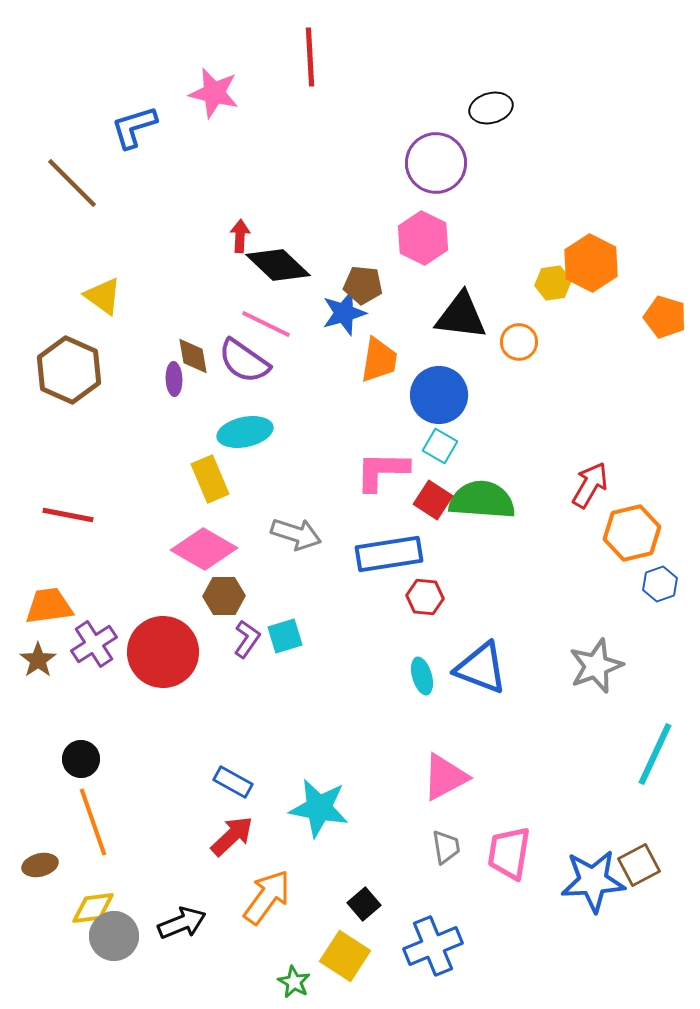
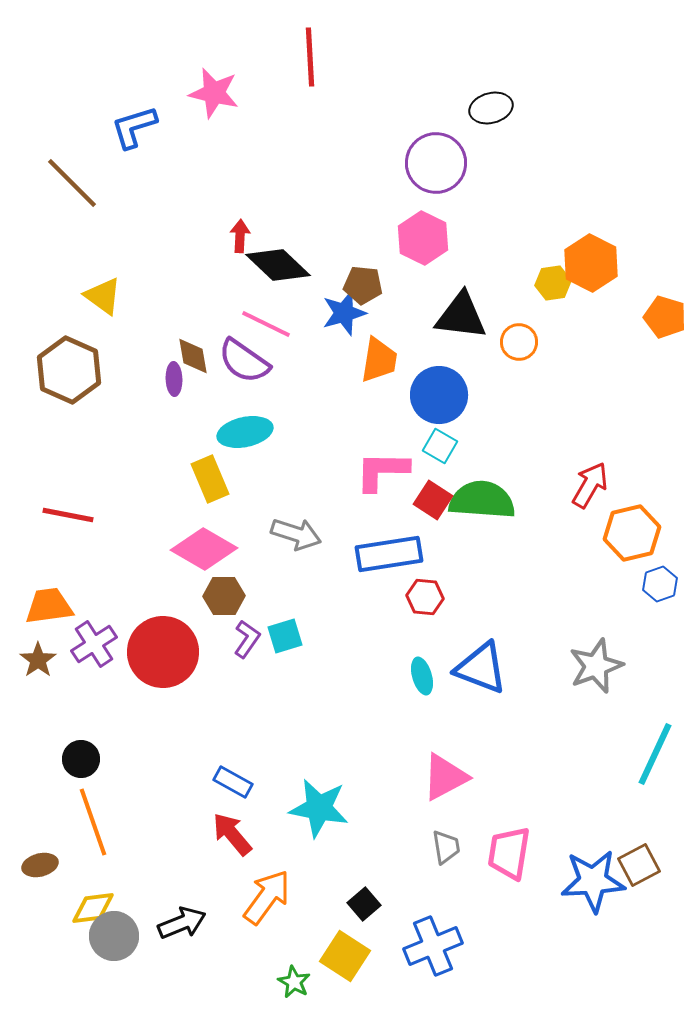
red arrow at (232, 836): moved 2 px up; rotated 87 degrees counterclockwise
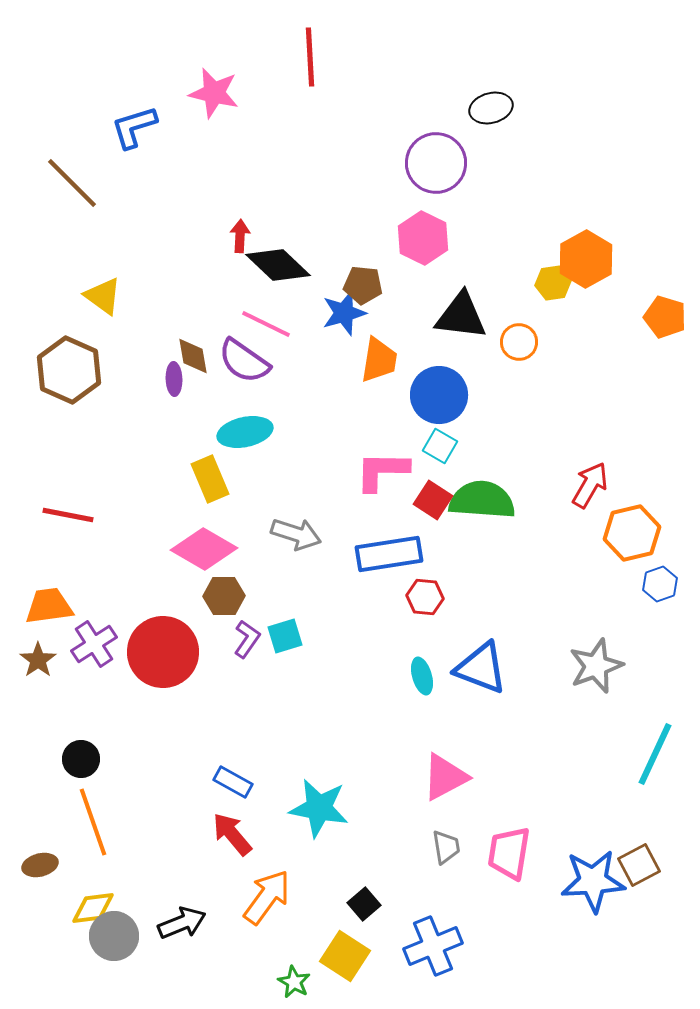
orange hexagon at (591, 263): moved 5 px left, 4 px up; rotated 4 degrees clockwise
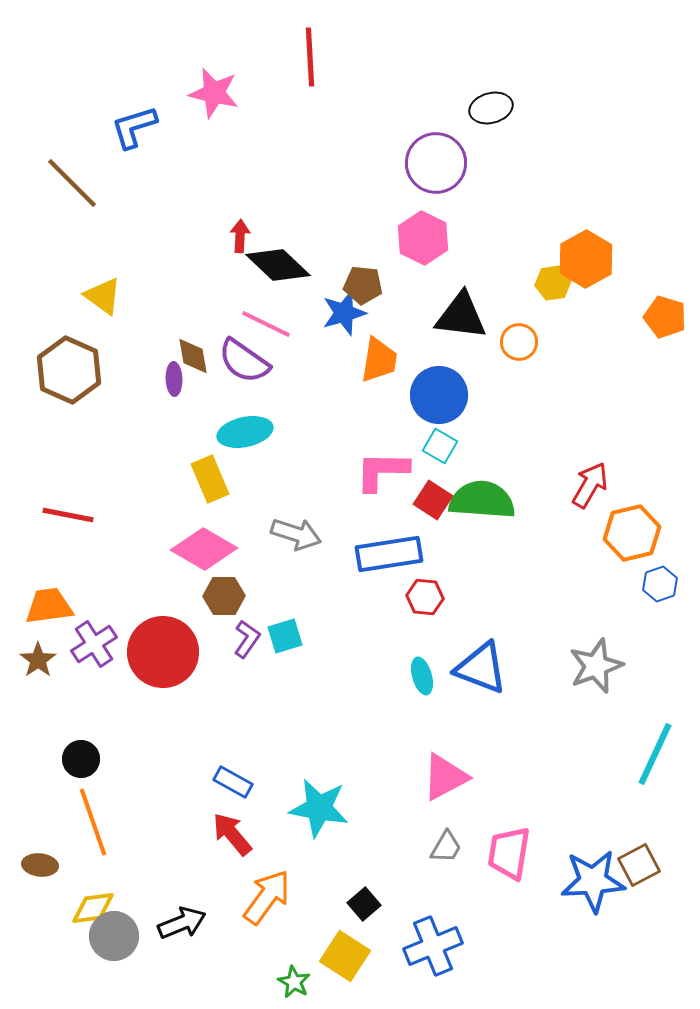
gray trapezoid at (446, 847): rotated 39 degrees clockwise
brown ellipse at (40, 865): rotated 20 degrees clockwise
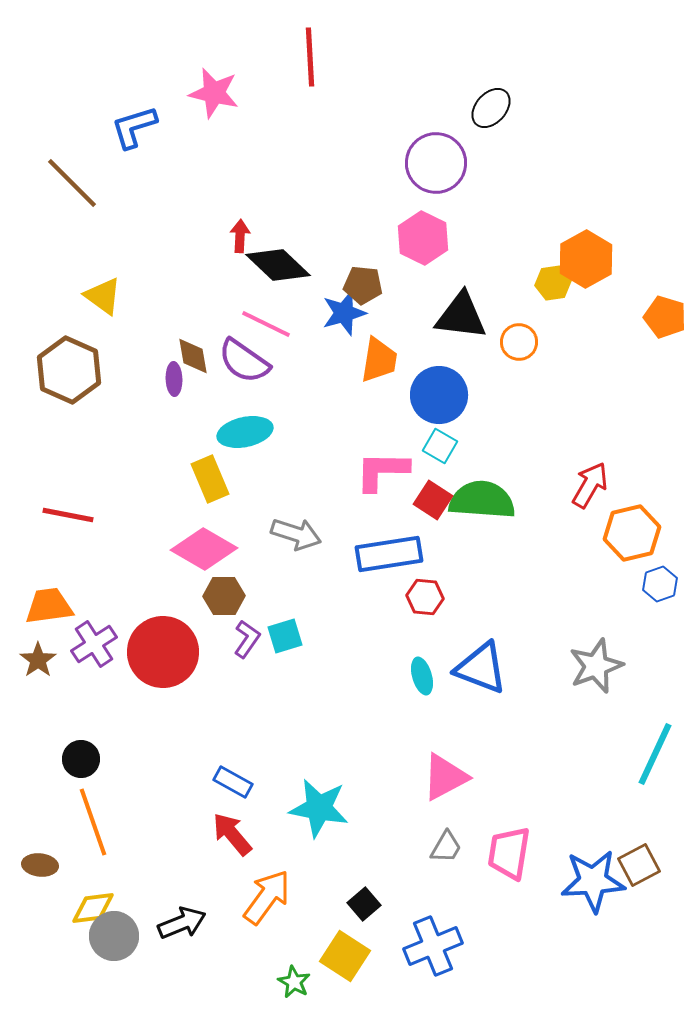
black ellipse at (491, 108): rotated 33 degrees counterclockwise
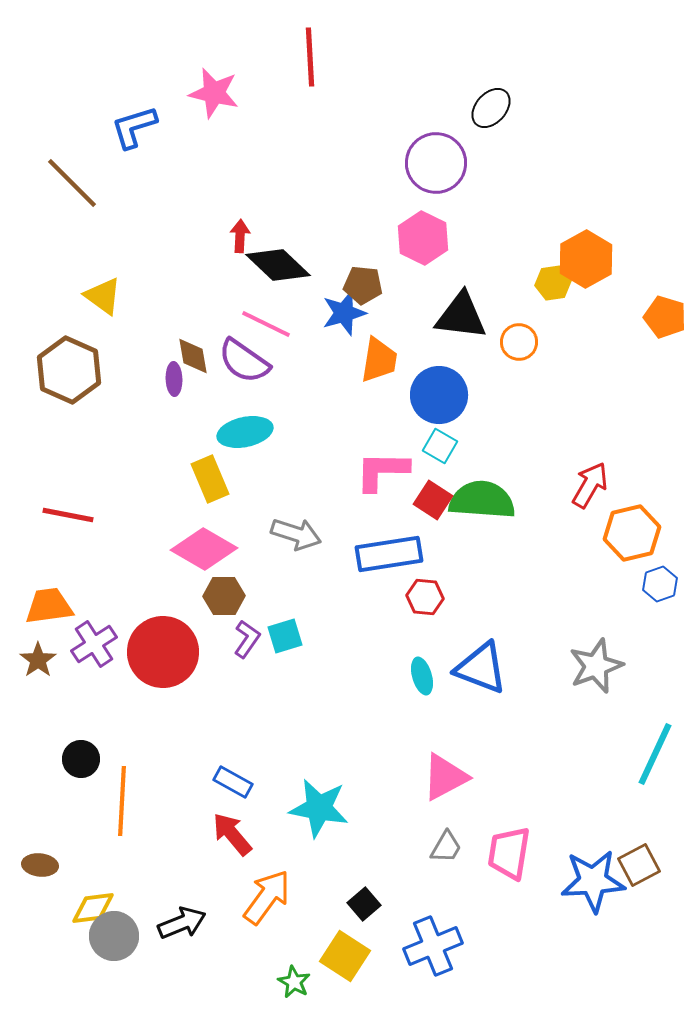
orange line at (93, 822): moved 29 px right, 21 px up; rotated 22 degrees clockwise
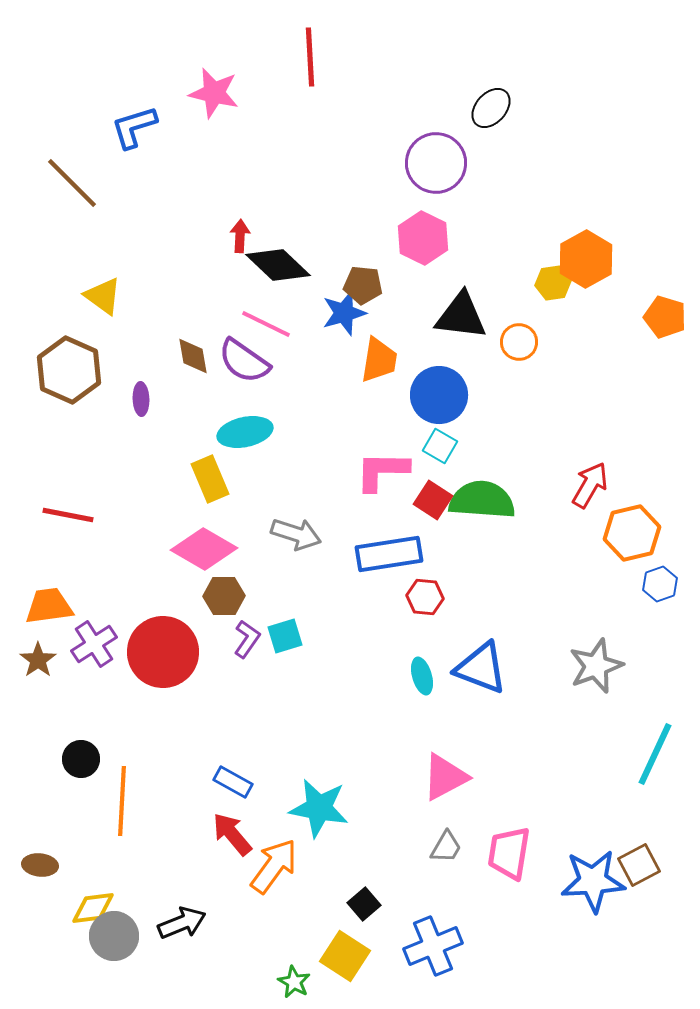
purple ellipse at (174, 379): moved 33 px left, 20 px down
orange arrow at (267, 897): moved 7 px right, 31 px up
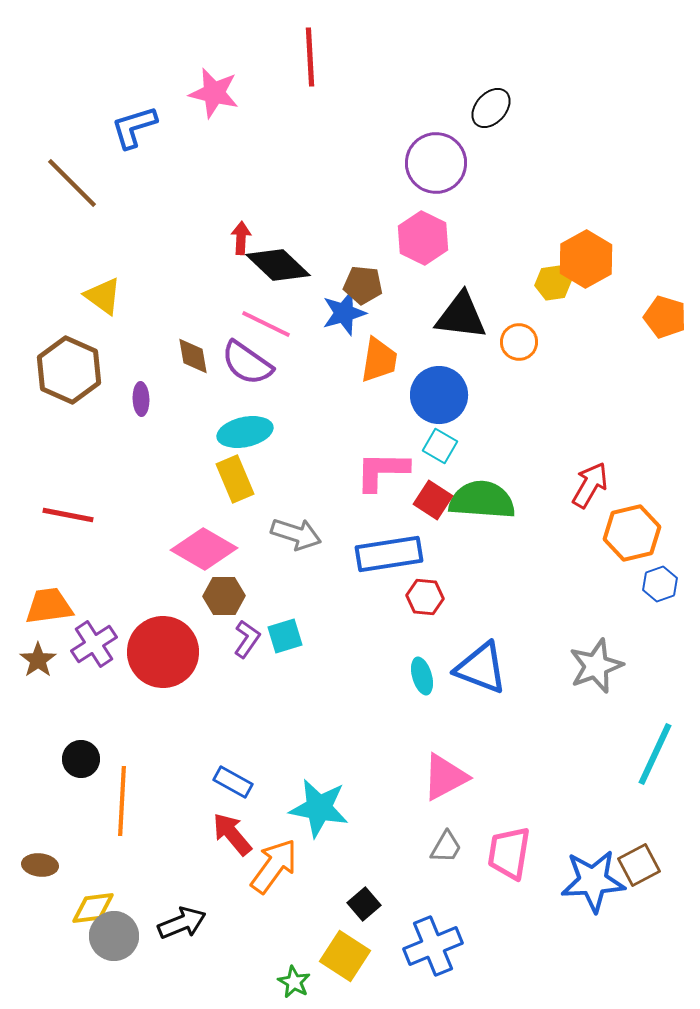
red arrow at (240, 236): moved 1 px right, 2 px down
purple semicircle at (244, 361): moved 3 px right, 2 px down
yellow rectangle at (210, 479): moved 25 px right
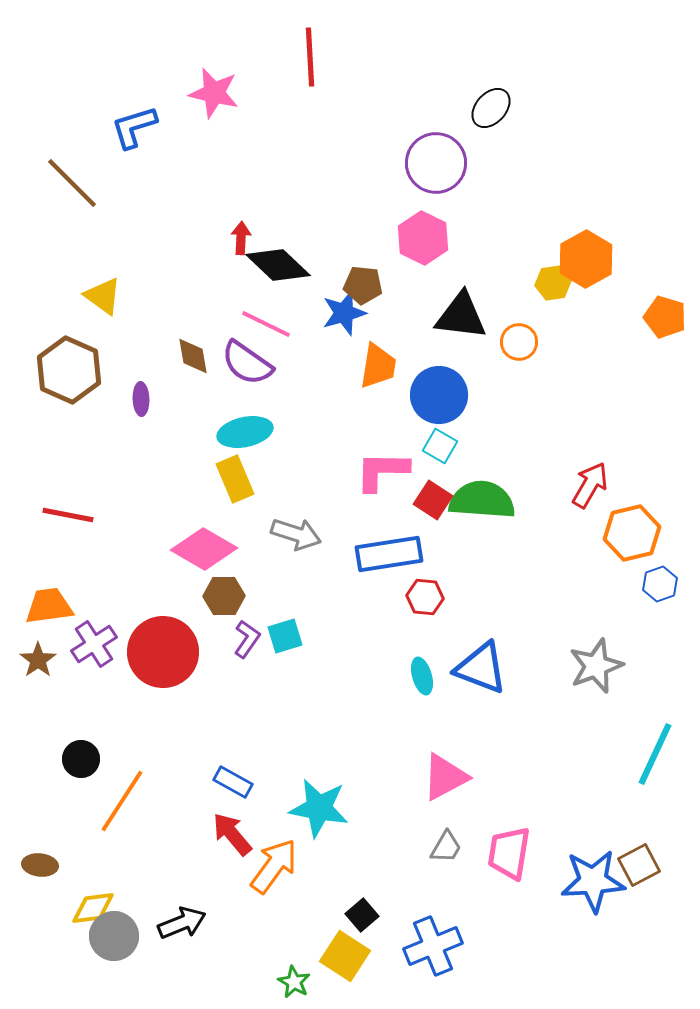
orange trapezoid at (379, 360): moved 1 px left, 6 px down
orange line at (122, 801): rotated 30 degrees clockwise
black square at (364, 904): moved 2 px left, 11 px down
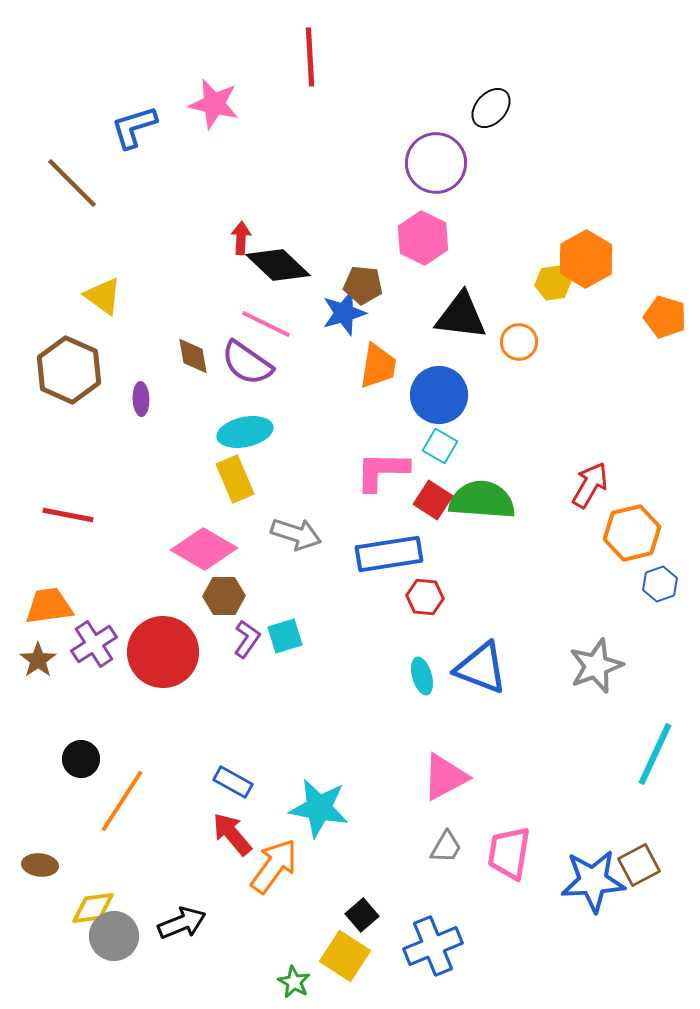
pink star at (214, 93): moved 11 px down
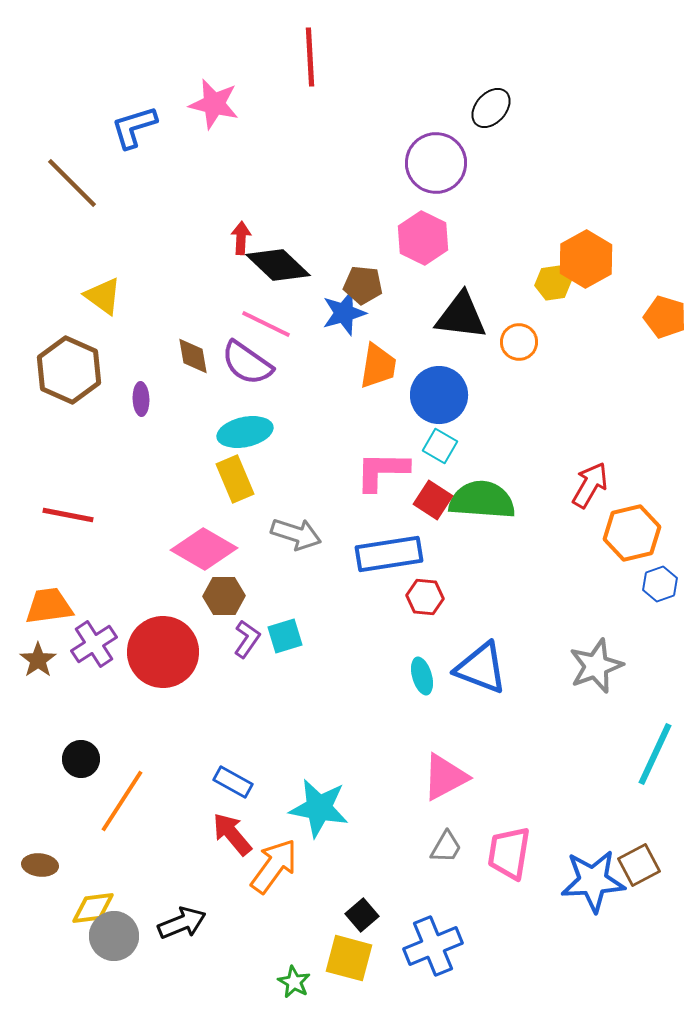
yellow square at (345, 956): moved 4 px right, 2 px down; rotated 18 degrees counterclockwise
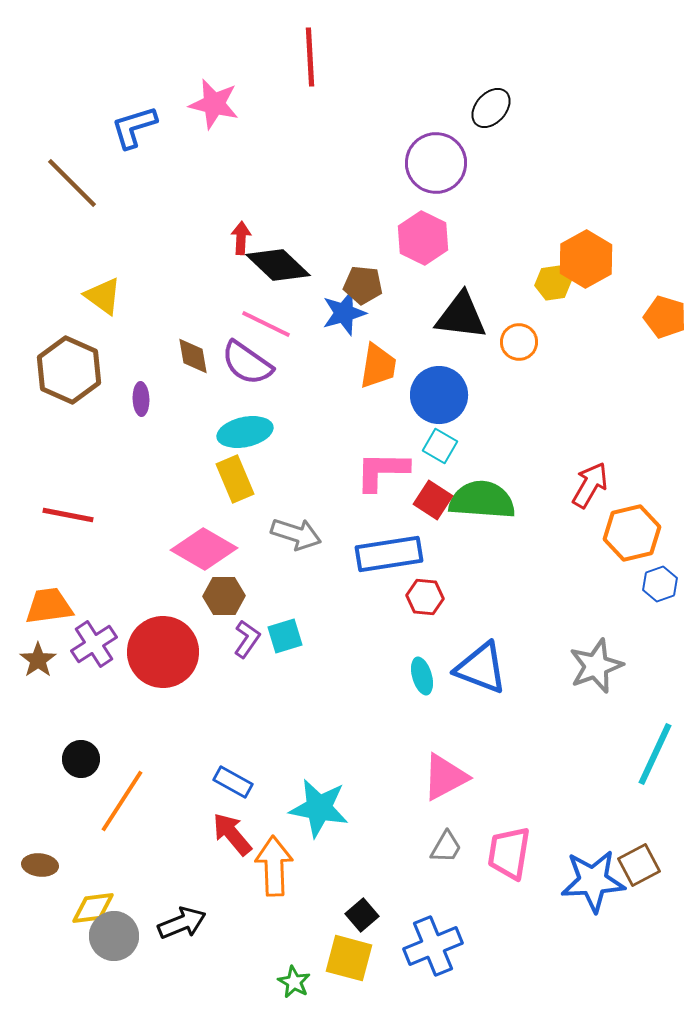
orange arrow at (274, 866): rotated 38 degrees counterclockwise
